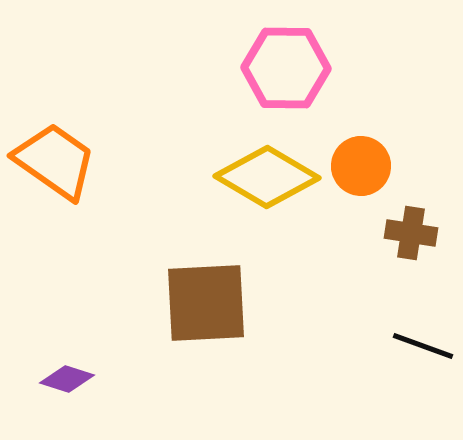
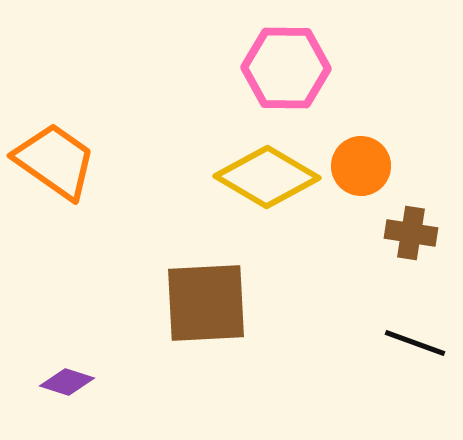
black line: moved 8 px left, 3 px up
purple diamond: moved 3 px down
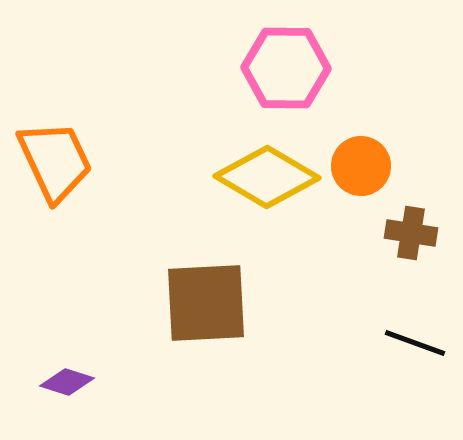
orange trapezoid: rotated 30 degrees clockwise
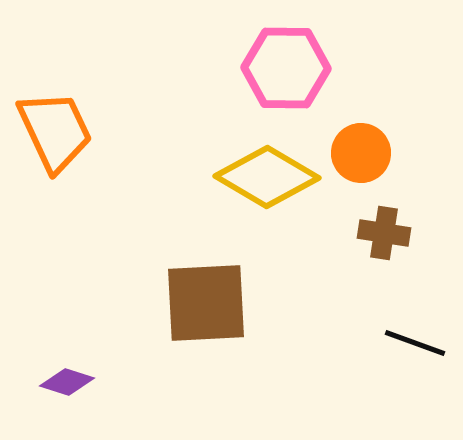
orange trapezoid: moved 30 px up
orange circle: moved 13 px up
brown cross: moved 27 px left
